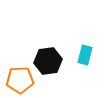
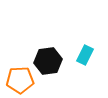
cyan rectangle: rotated 12 degrees clockwise
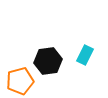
orange pentagon: moved 1 px down; rotated 12 degrees counterclockwise
